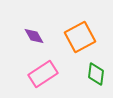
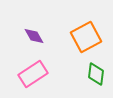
orange square: moved 6 px right
pink rectangle: moved 10 px left
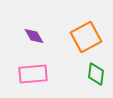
pink rectangle: rotated 28 degrees clockwise
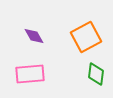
pink rectangle: moved 3 px left
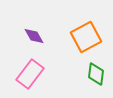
pink rectangle: rotated 48 degrees counterclockwise
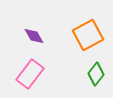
orange square: moved 2 px right, 2 px up
green diamond: rotated 30 degrees clockwise
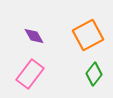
green diamond: moved 2 px left
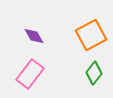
orange square: moved 3 px right
green diamond: moved 1 px up
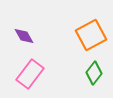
purple diamond: moved 10 px left
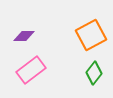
purple diamond: rotated 60 degrees counterclockwise
pink rectangle: moved 1 px right, 4 px up; rotated 16 degrees clockwise
